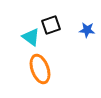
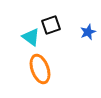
blue star: moved 1 px right, 2 px down; rotated 28 degrees counterclockwise
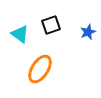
cyan triangle: moved 11 px left, 3 px up
orange ellipse: rotated 52 degrees clockwise
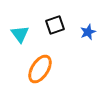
black square: moved 4 px right
cyan triangle: rotated 18 degrees clockwise
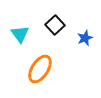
black square: rotated 24 degrees counterclockwise
blue star: moved 3 px left, 6 px down
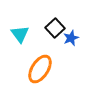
black square: moved 3 px down
blue star: moved 14 px left
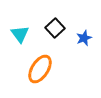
blue star: moved 13 px right
